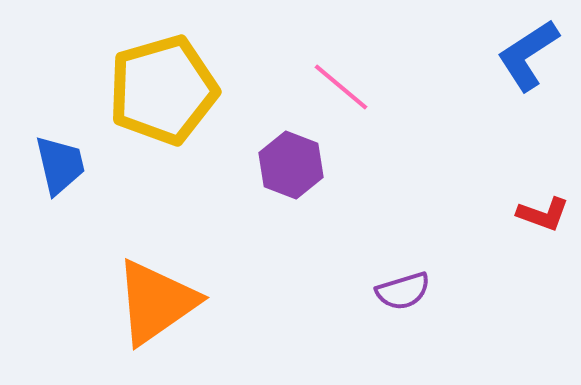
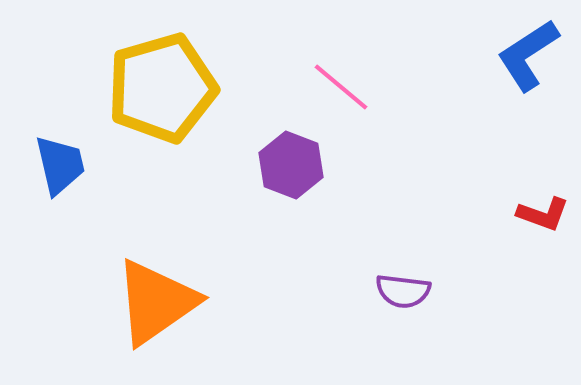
yellow pentagon: moved 1 px left, 2 px up
purple semicircle: rotated 24 degrees clockwise
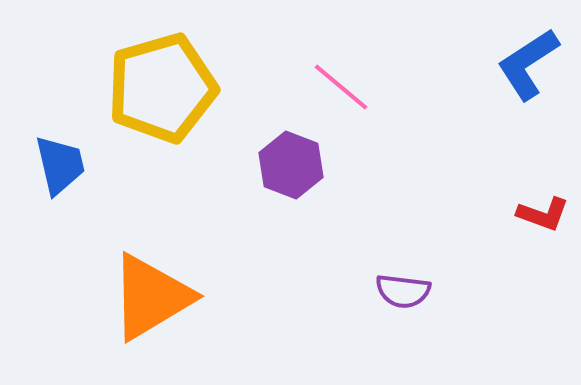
blue L-shape: moved 9 px down
orange triangle: moved 5 px left, 5 px up; rotated 4 degrees clockwise
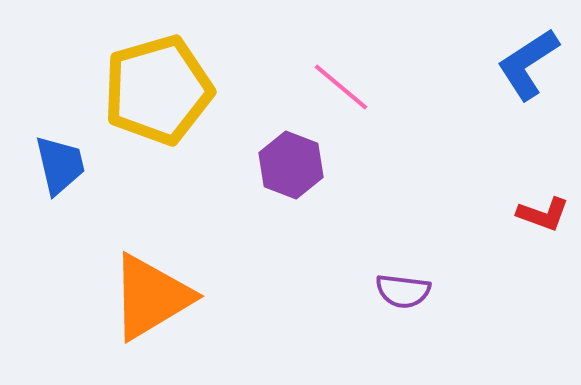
yellow pentagon: moved 4 px left, 2 px down
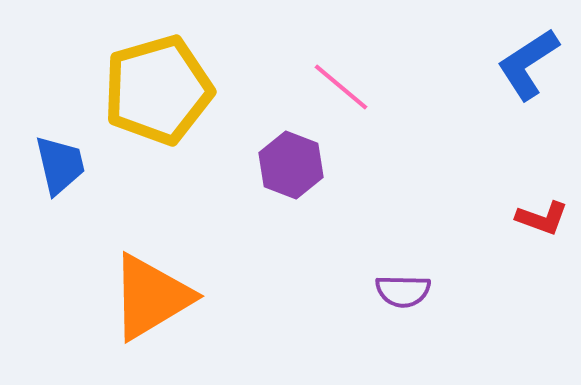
red L-shape: moved 1 px left, 4 px down
purple semicircle: rotated 6 degrees counterclockwise
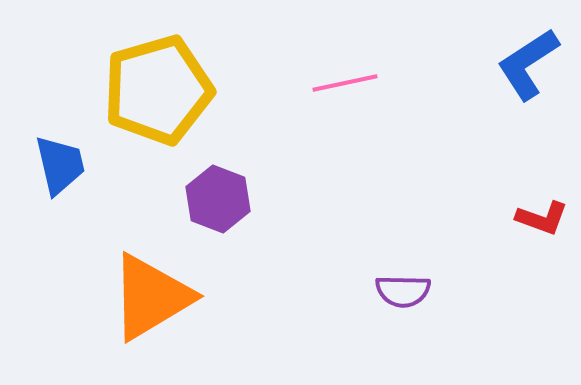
pink line: moved 4 px right, 4 px up; rotated 52 degrees counterclockwise
purple hexagon: moved 73 px left, 34 px down
